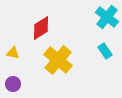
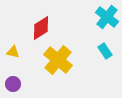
yellow triangle: moved 1 px up
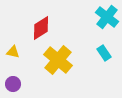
cyan rectangle: moved 1 px left, 2 px down
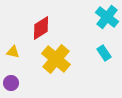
yellow cross: moved 2 px left, 1 px up
purple circle: moved 2 px left, 1 px up
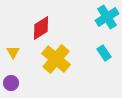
cyan cross: rotated 20 degrees clockwise
yellow triangle: rotated 48 degrees clockwise
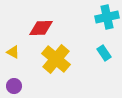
cyan cross: rotated 20 degrees clockwise
red diamond: rotated 30 degrees clockwise
yellow triangle: rotated 32 degrees counterclockwise
purple circle: moved 3 px right, 3 px down
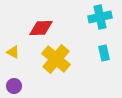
cyan cross: moved 7 px left
cyan rectangle: rotated 21 degrees clockwise
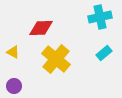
cyan rectangle: rotated 63 degrees clockwise
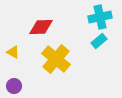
red diamond: moved 1 px up
cyan rectangle: moved 5 px left, 12 px up
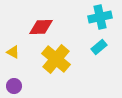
cyan rectangle: moved 6 px down
